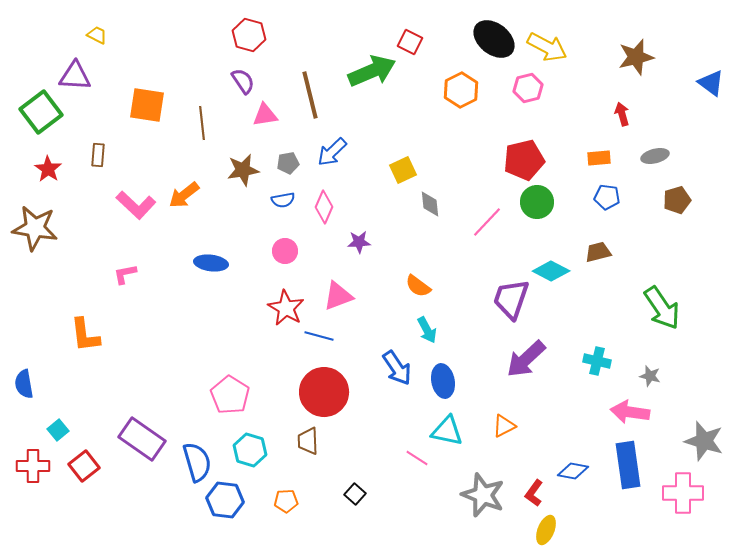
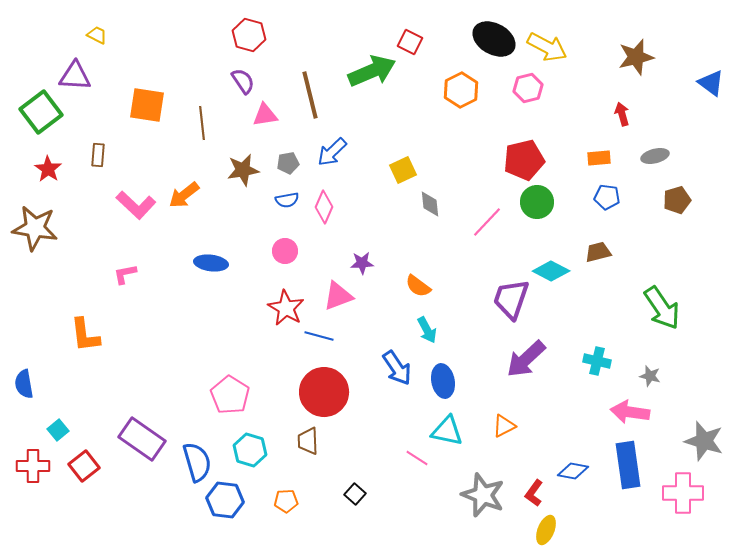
black ellipse at (494, 39): rotated 9 degrees counterclockwise
blue semicircle at (283, 200): moved 4 px right
purple star at (359, 242): moved 3 px right, 21 px down
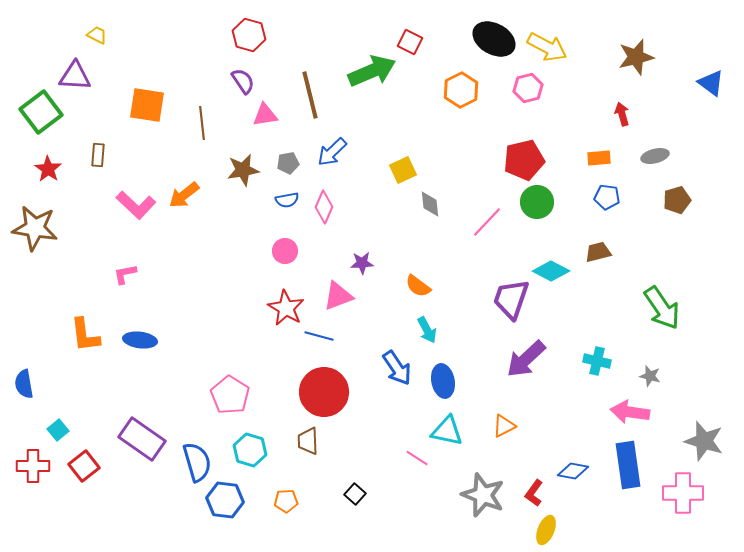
blue ellipse at (211, 263): moved 71 px left, 77 px down
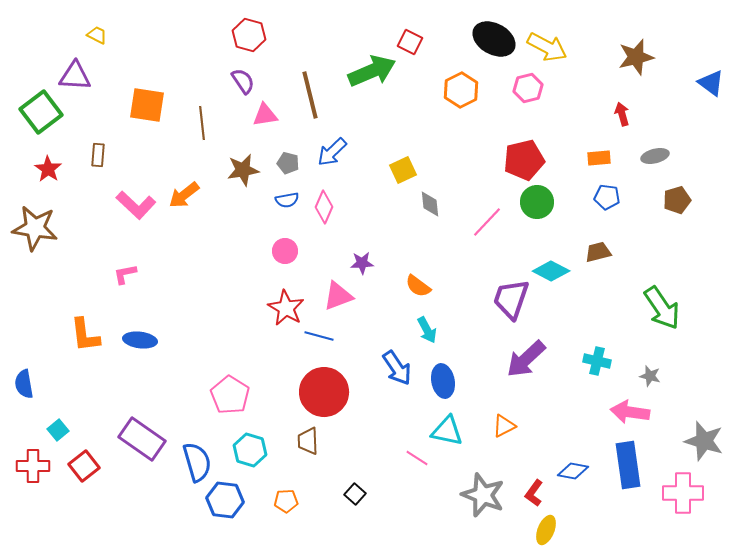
gray pentagon at (288, 163): rotated 25 degrees clockwise
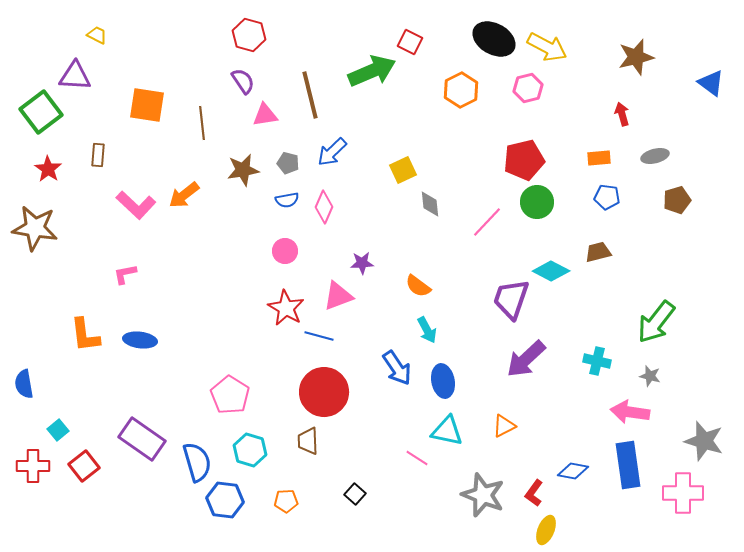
green arrow at (662, 308): moved 6 px left, 14 px down; rotated 72 degrees clockwise
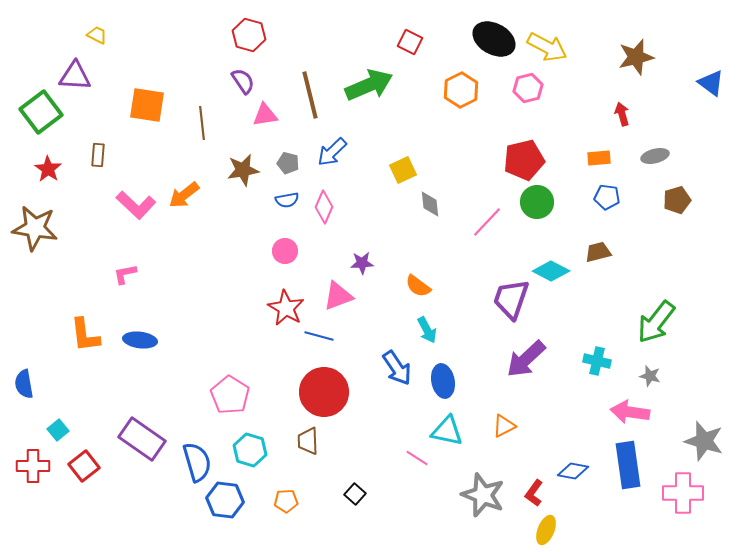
green arrow at (372, 71): moved 3 px left, 14 px down
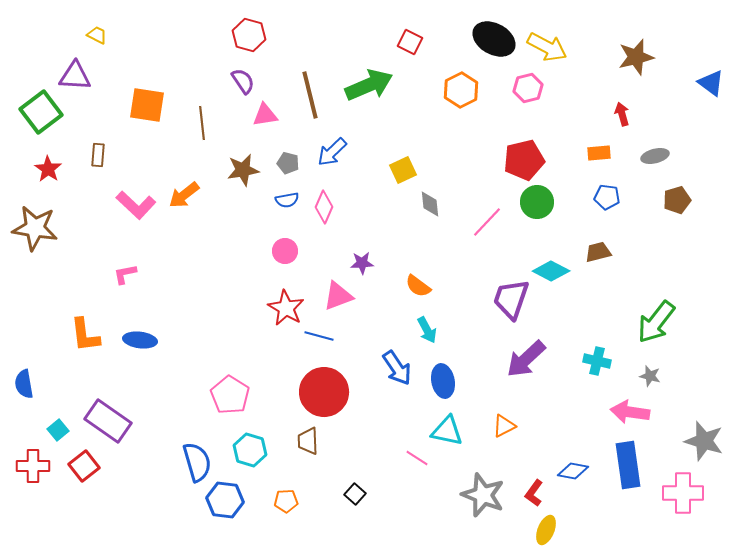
orange rectangle at (599, 158): moved 5 px up
purple rectangle at (142, 439): moved 34 px left, 18 px up
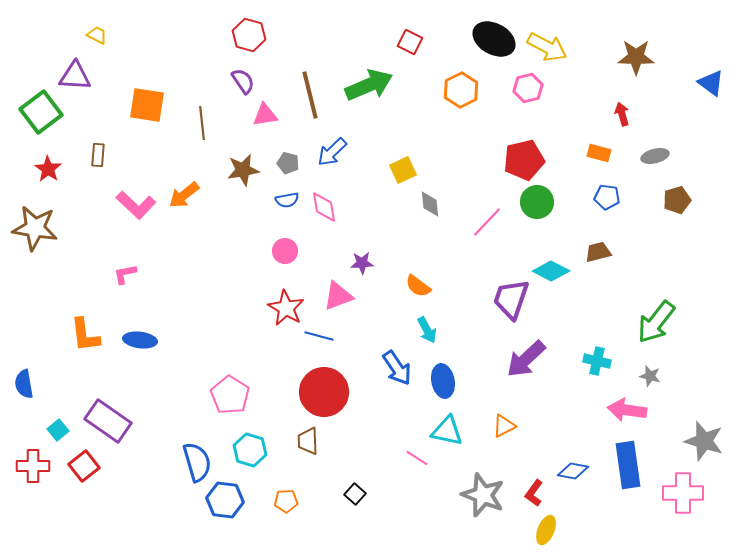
brown star at (636, 57): rotated 15 degrees clockwise
orange rectangle at (599, 153): rotated 20 degrees clockwise
pink diamond at (324, 207): rotated 32 degrees counterclockwise
pink arrow at (630, 412): moved 3 px left, 2 px up
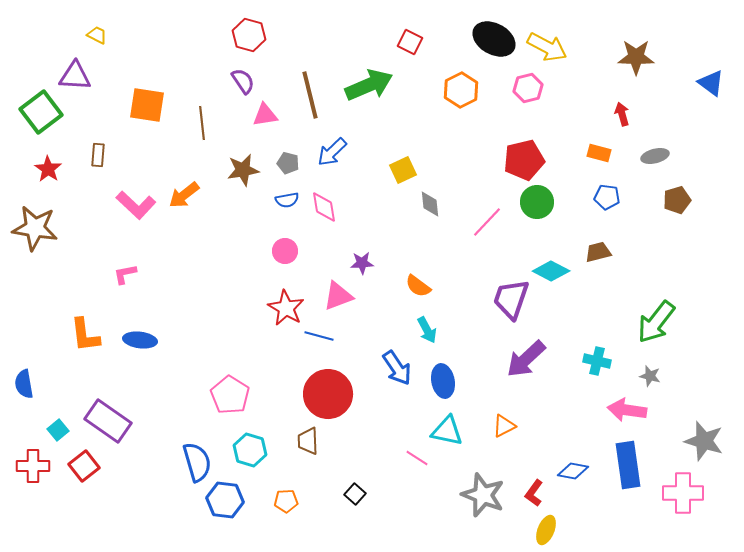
red circle at (324, 392): moved 4 px right, 2 px down
